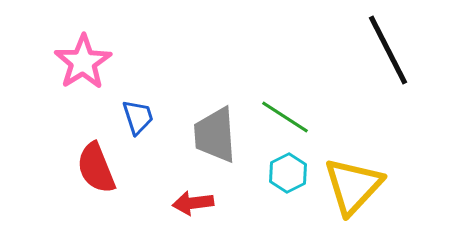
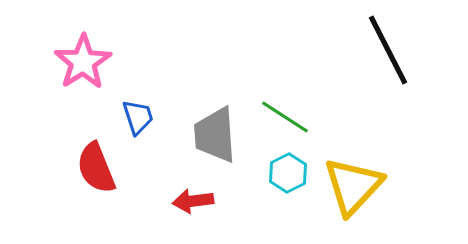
red arrow: moved 2 px up
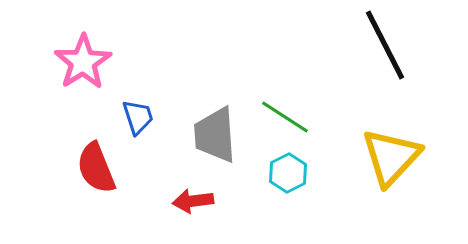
black line: moved 3 px left, 5 px up
yellow triangle: moved 38 px right, 29 px up
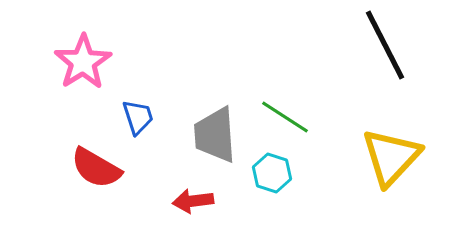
red semicircle: rotated 38 degrees counterclockwise
cyan hexagon: moved 16 px left; rotated 15 degrees counterclockwise
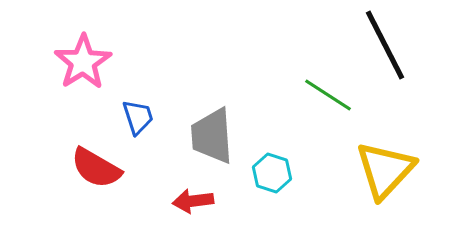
green line: moved 43 px right, 22 px up
gray trapezoid: moved 3 px left, 1 px down
yellow triangle: moved 6 px left, 13 px down
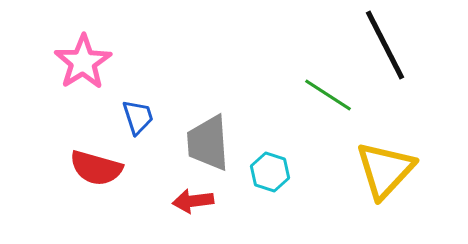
gray trapezoid: moved 4 px left, 7 px down
red semicircle: rotated 14 degrees counterclockwise
cyan hexagon: moved 2 px left, 1 px up
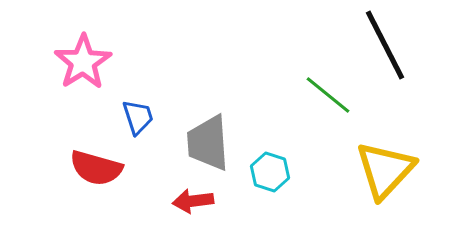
green line: rotated 6 degrees clockwise
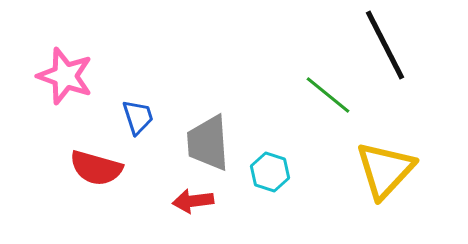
pink star: moved 18 px left, 14 px down; rotated 20 degrees counterclockwise
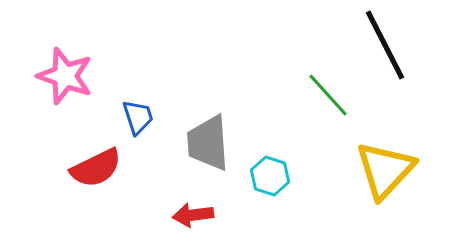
green line: rotated 9 degrees clockwise
red semicircle: rotated 42 degrees counterclockwise
cyan hexagon: moved 4 px down
red arrow: moved 14 px down
